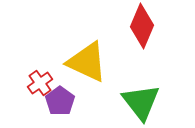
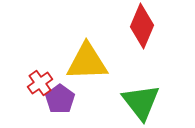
yellow triangle: rotated 27 degrees counterclockwise
purple pentagon: moved 2 px up
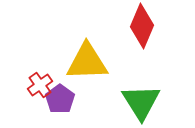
red cross: moved 2 px down
green triangle: rotated 6 degrees clockwise
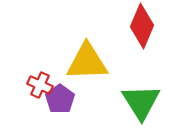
red cross: rotated 30 degrees counterclockwise
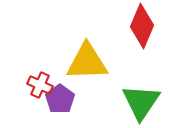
green triangle: rotated 6 degrees clockwise
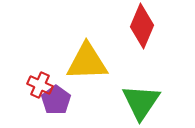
purple pentagon: moved 4 px left, 1 px down
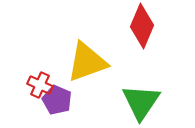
yellow triangle: rotated 18 degrees counterclockwise
purple pentagon: moved 1 px right; rotated 12 degrees counterclockwise
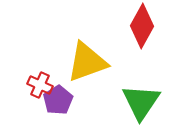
red diamond: rotated 6 degrees clockwise
purple pentagon: moved 1 px right; rotated 16 degrees clockwise
